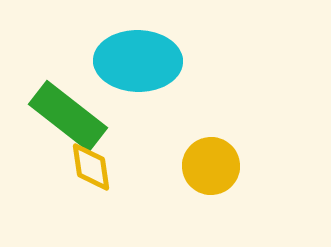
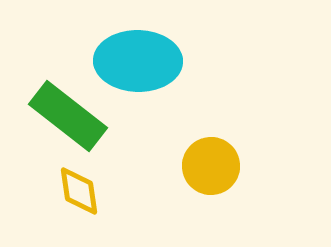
yellow diamond: moved 12 px left, 24 px down
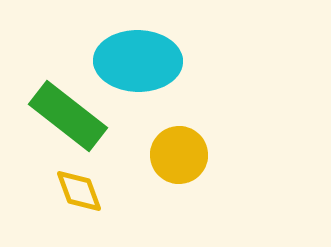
yellow circle: moved 32 px left, 11 px up
yellow diamond: rotated 12 degrees counterclockwise
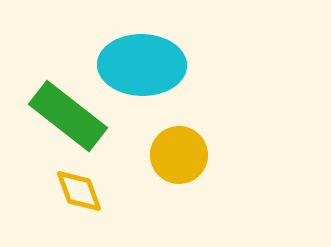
cyan ellipse: moved 4 px right, 4 px down
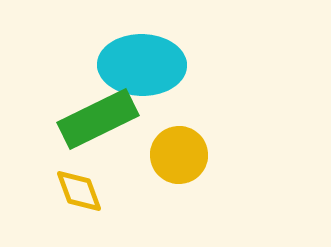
green rectangle: moved 30 px right, 3 px down; rotated 64 degrees counterclockwise
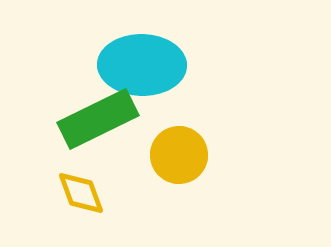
yellow diamond: moved 2 px right, 2 px down
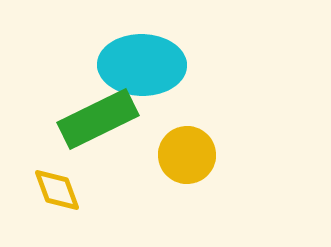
yellow circle: moved 8 px right
yellow diamond: moved 24 px left, 3 px up
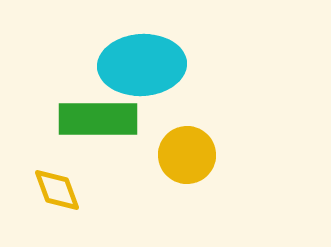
cyan ellipse: rotated 4 degrees counterclockwise
green rectangle: rotated 26 degrees clockwise
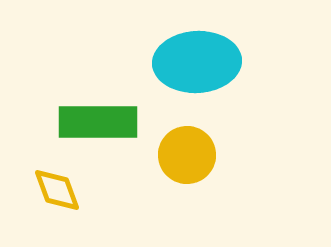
cyan ellipse: moved 55 px right, 3 px up
green rectangle: moved 3 px down
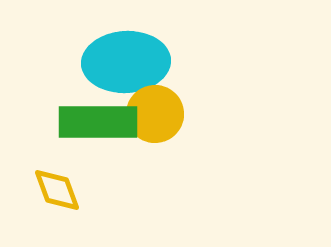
cyan ellipse: moved 71 px left
yellow circle: moved 32 px left, 41 px up
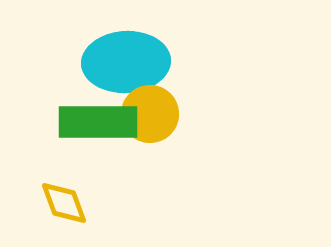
yellow circle: moved 5 px left
yellow diamond: moved 7 px right, 13 px down
